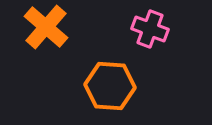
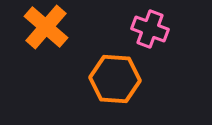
orange hexagon: moved 5 px right, 7 px up
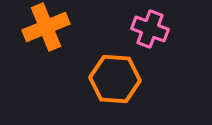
orange cross: rotated 27 degrees clockwise
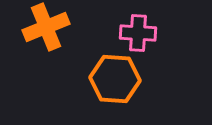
pink cross: moved 12 px left, 4 px down; rotated 18 degrees counterclockwise
